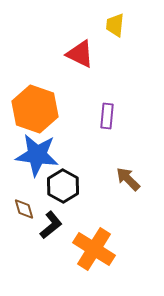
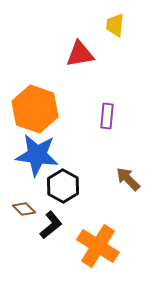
red triangle: rotated 36 degrees counterclockwise
brown diamond: rotated 30 degrees counterclockwise
orange cross: moved 4 px right, 3 px up
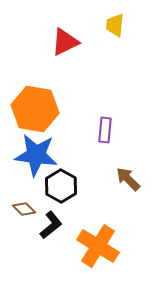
red triangle: moved 15 px left, 12 px up; rotated 16 degrees counterclockwise
orange hexagon: rotated 9 degrees counterclockwise
purple rectangle: moved 2 px left, 14 px down
blue star: moved 1 px left
black hexagon: moved 2 px left
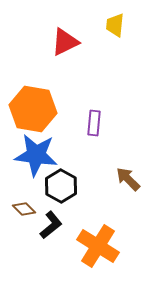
orange hexagon: moved 2 px left
purple rectangle: moved 11 px left, 7 px up
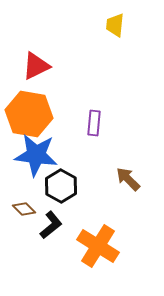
red triangle: moved 29 px left, 24 px down
orange hexagon: moved 4 px left, 5 px down
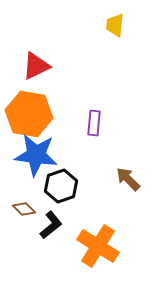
black hexagon: rotated 12 degrees clockwise
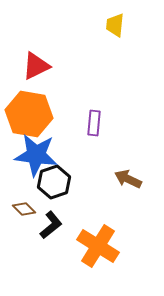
brown arrow: rotated 20 degrees counterclockwise
black hexagon: moved 7 px left, 4 px up
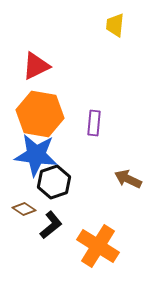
orange hexagon: moved 11 px right
brown diamond: rotated 10 degrees counterclockwise
